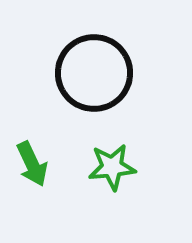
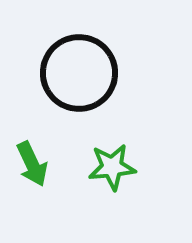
black circle: moved 15 px left
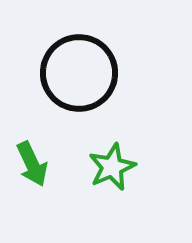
green star: rotated 18 degrees counterclockwise
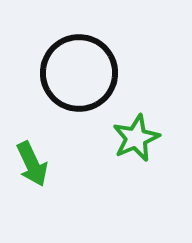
green star: moved 24 px right, 29 px up
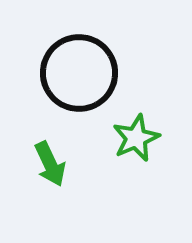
green arrow: moved 18 px right
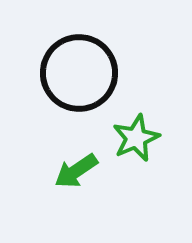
green arrow: moved 26 px right, 7 px down; rotated 81 degrees clockwise
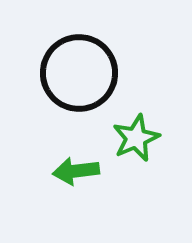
green arrow: rotated 27 degrees clockwise
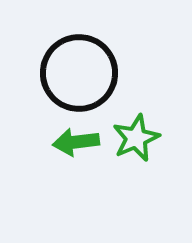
green arrow: moved 29 px up
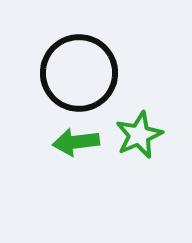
green star: moved 3 px right, 3 px up
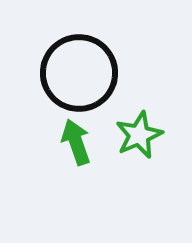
green arrow: rotated 78 degrees clockwise
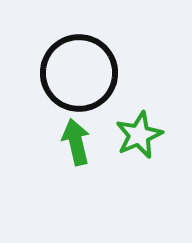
green arrow: rotated 6 degrees clockwise
